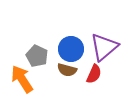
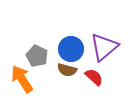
red semicircle: moved 3 px down; rotated 72 degrees counterclockwise
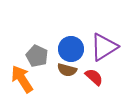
purple triangle: rotated 8 degrees clockwise
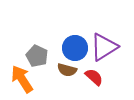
blue circle: moved 4 px right, 1 px up
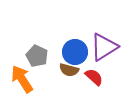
blue circle: moved 4 px down
brown semicircle: moved 2 px right
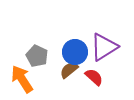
brown semicircle: rotated 126 degrees clockwise
